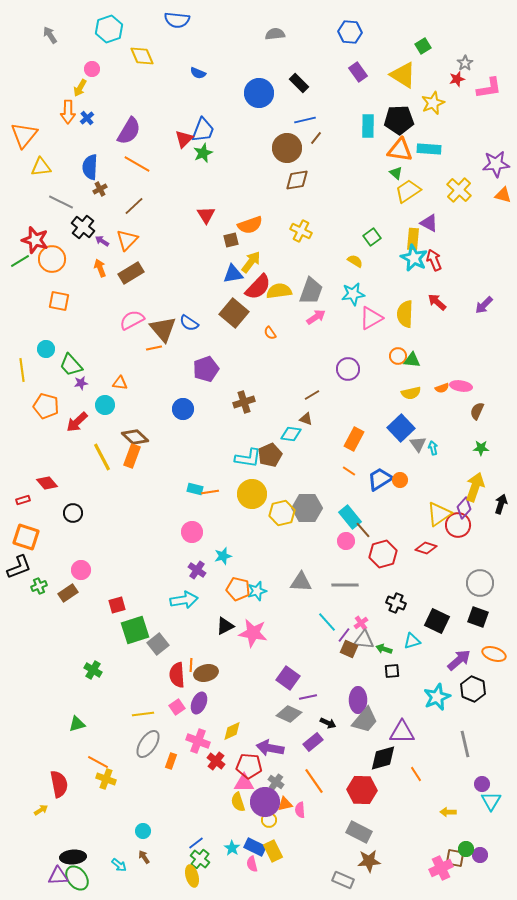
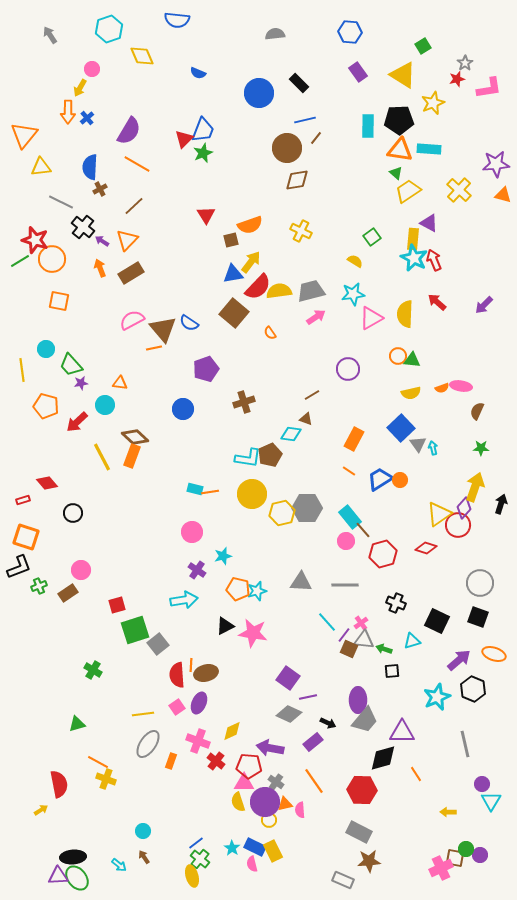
gray trapezoid at (311, 291): rotated 124 degrees counterclockwise
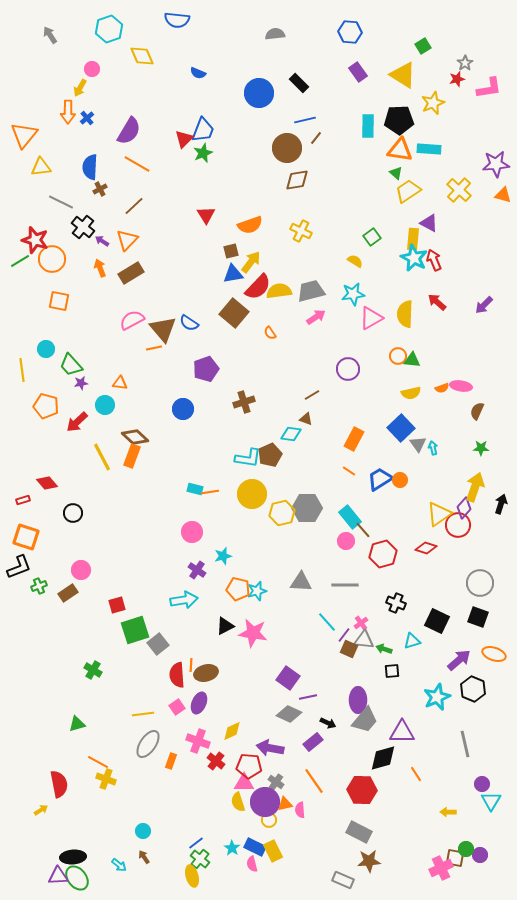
brown square at (231, 240): moved 11 px down
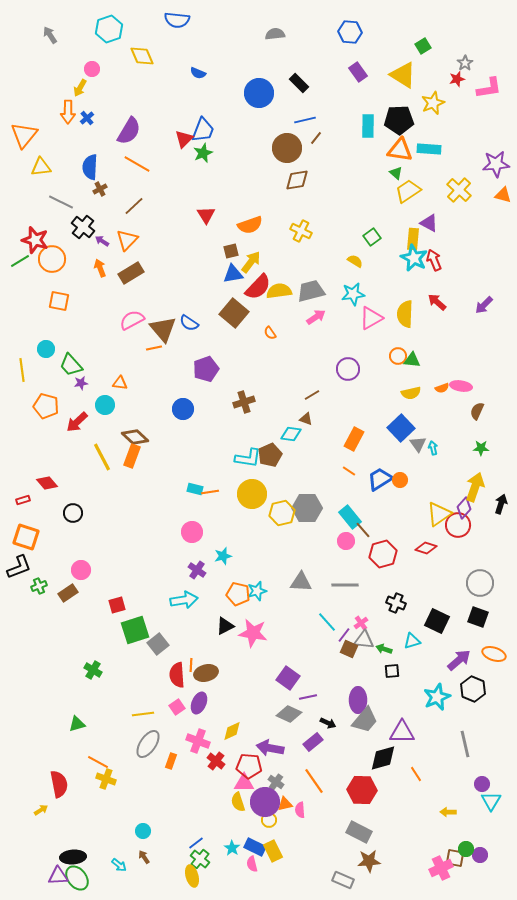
orange pentagon at (238, 589): moved 5 px down
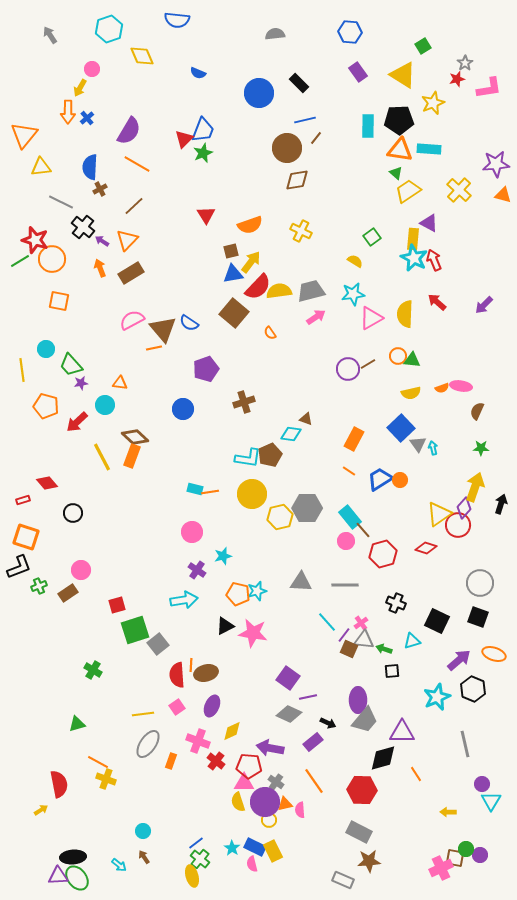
brown line at (312, 395): moved 56 px right, 31 px up
yellow hexagon at (282, 513): moved 2 px left, 4 px down
purple ellipse at (199, 703): moved 13 px right, 3 px down
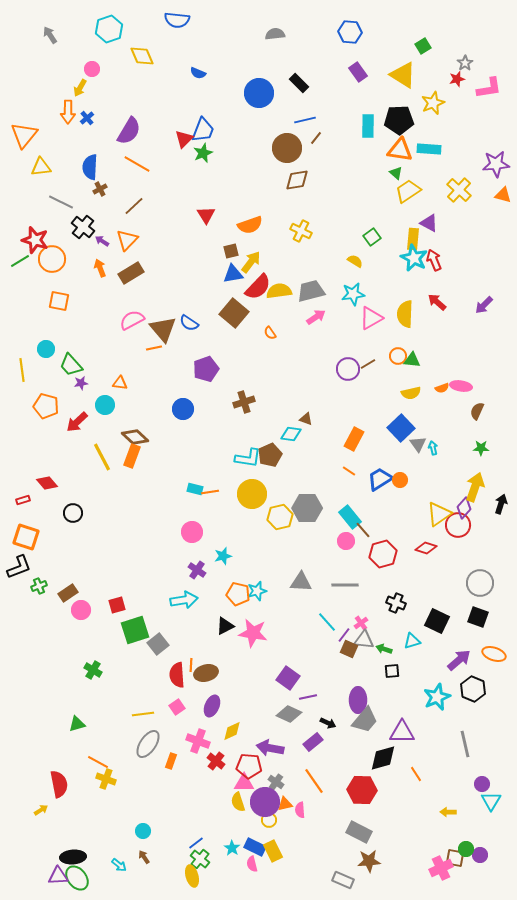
pink circle at (81, 570): moved 40 px down
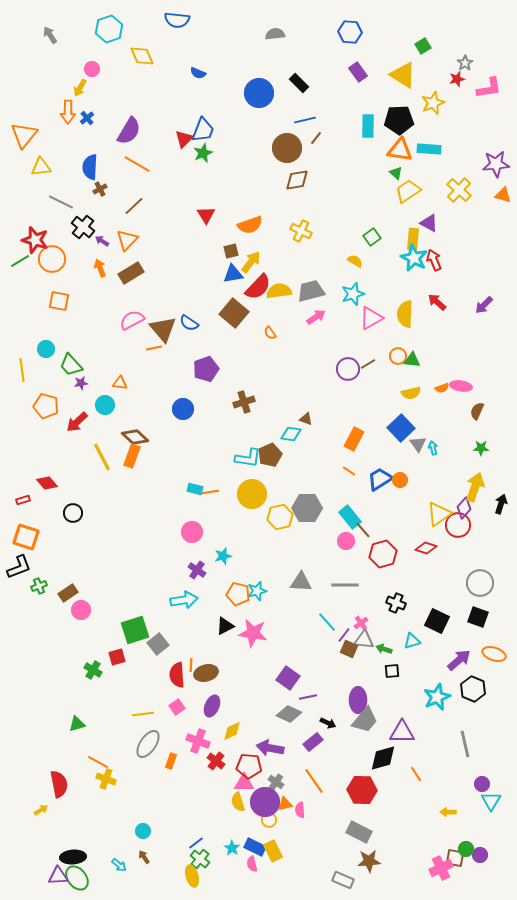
cyan star at (353, 294): rotated 10 degrees counterclockwise
red square at (117, 605): moved 52 px down
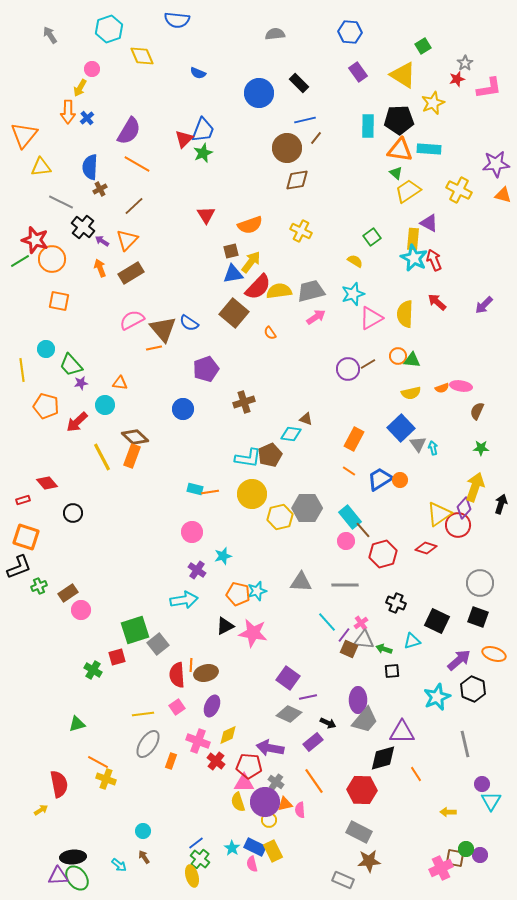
yellow cross at (459, 190): rotated 15 degrees counterclockwise
yellow diamond at (232, 731): moved 4 px left, 4 px down
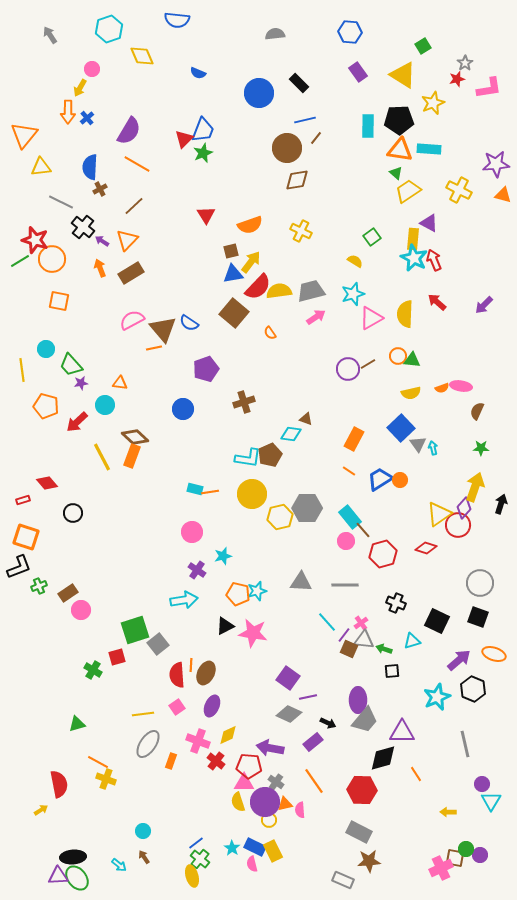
brown ellipse at (206, 673): rotated 50 degrees counterclockwise
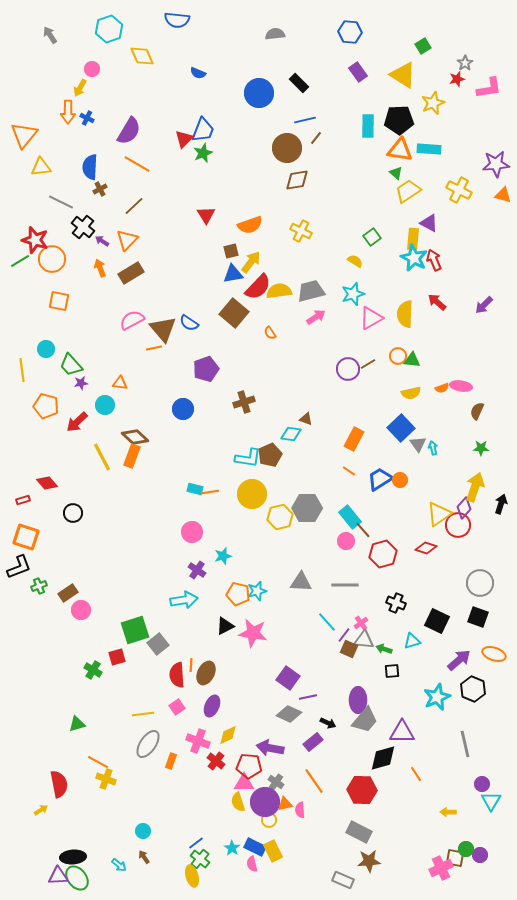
blue cross at (87, 118): rotated 24 degrees counterclockwise
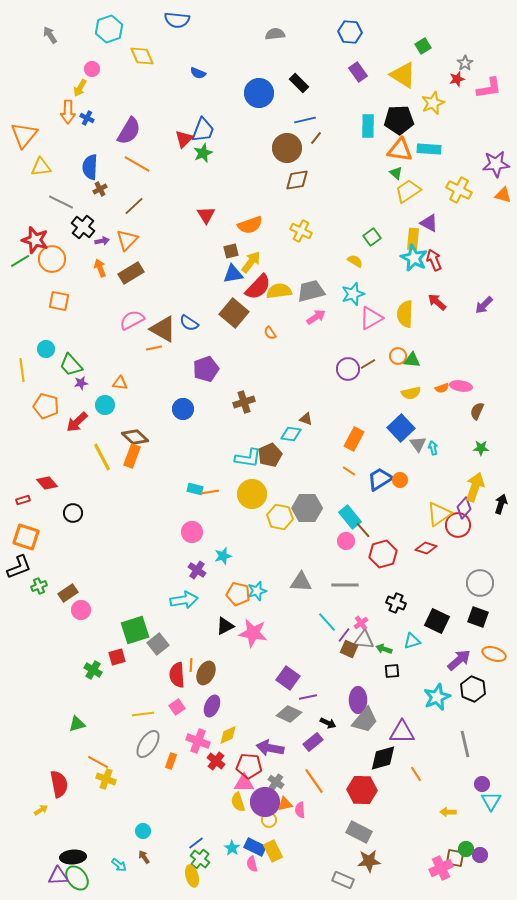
purple arrow at (102, 241): rotated 136 degrees clockwise
brown triangle at (163, 329): rotated 20 degrees counterclockwise
yellow hexagon at (280, 517): rotated 25 degrees clockwise
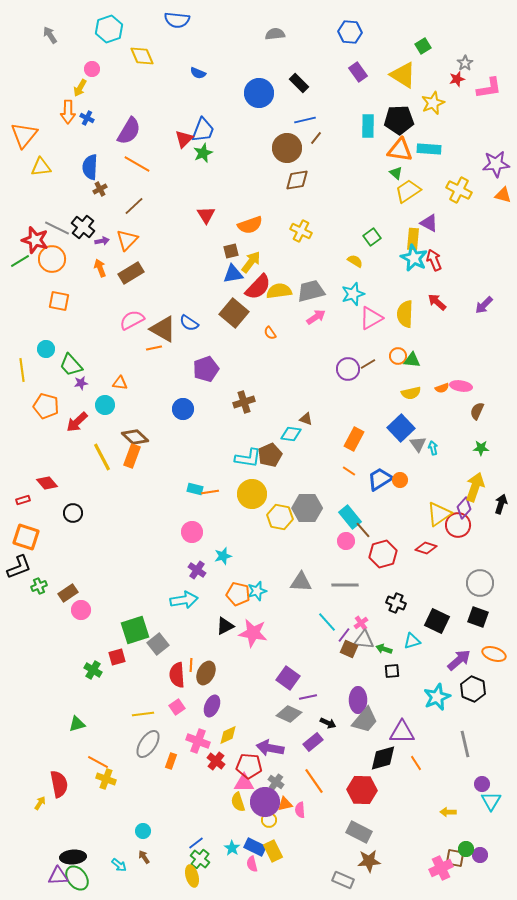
gray line at (61, 202): moved 4 px left, 26 px down
orange line at (416, 774): moved 11 px up
yellow arrow at (41, 810): moved 1 px left, 7 px up; rotated 24 degrees counterclockwise
